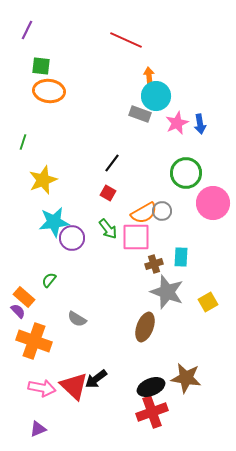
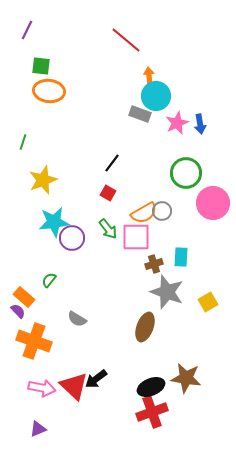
red line: rotated 16 degrees clockwise
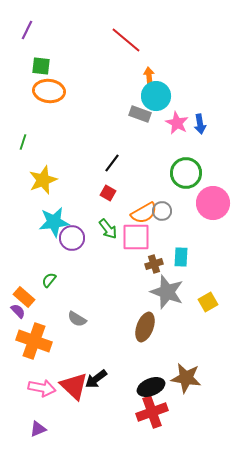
pink star: rotated 20 degrees counterclockwise
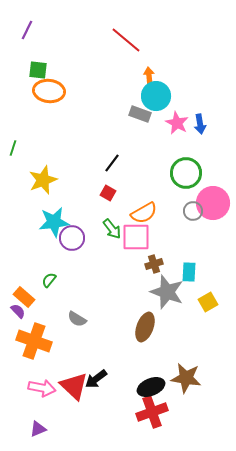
green square: moved 3 px left, 4 px down
green line: moved 10 px left, 6 px down
gray circle: moved 31 px right
green arrow: moved 4 px right
cyan rectangle: moved 8 px right, 15 px down
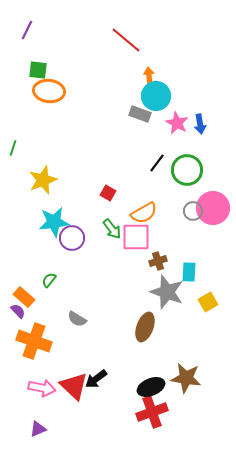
black line: moved 45 px right
green circle: moved 1 px right, 3 px up
pink circle: moved 5 px down
brown cross: moved 4 px right, 3 px up
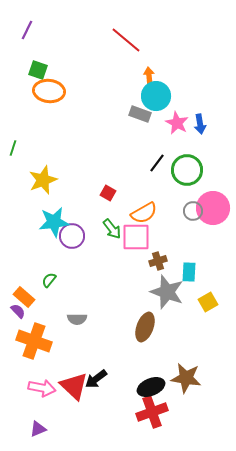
green square: rotated 12 degrees clockwise
purple circle: moved 2 px up
gray semicircle: rotated 30 degrees counterclockwise
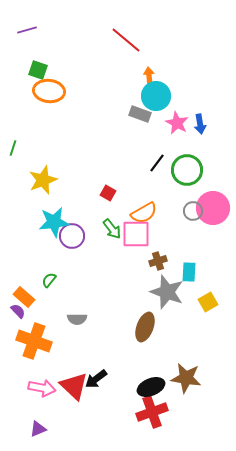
purple line: rotated 48 degrees clockwise
pink square: moved 3 px up
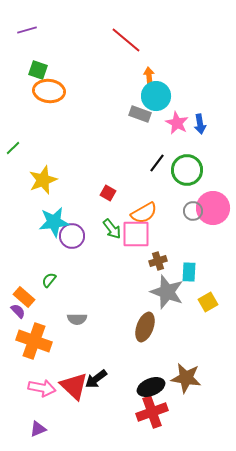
green line: rotated 28 degrees clockwise
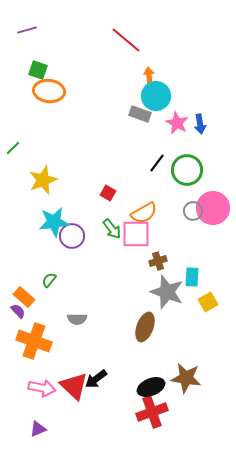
cyan rectangle: moved 3 px right, 5 px down
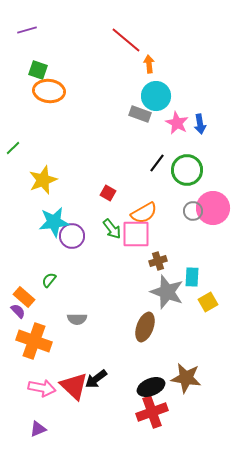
orange arrow: moved 12 px up
